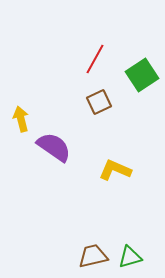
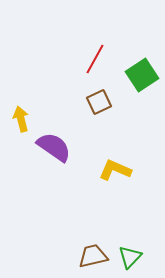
green triangle: rotated 30 degrees counterclockwise
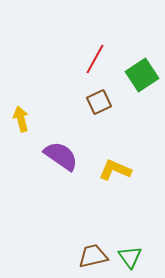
purple semicircle: moved 7 px right, 9 px down
green triangle: rotated 20 degrees counterclockwise
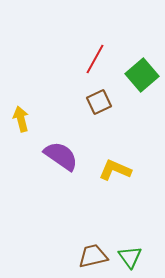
green square: rotated 8 degrees counterclockwise
